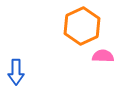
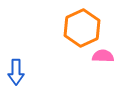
orange hexagon: moved 2 px down
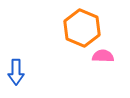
orange hexagon: rotated 12 degrees counterclockwise
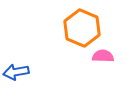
blue arrow: rotated 80 degrees clockwise
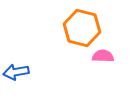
orange hexagon: rotated 9 degrees counterclockwise
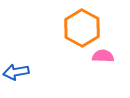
orange hexagon: rotated 15 degrees clockwise
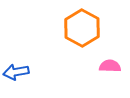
pink semicircle: moved 7 px right, 10 px down
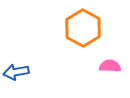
orange hexagon: moved 1 px right
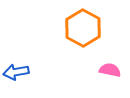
pink semicircle: moved 4 px down; rotated 10 degrees clockwise
